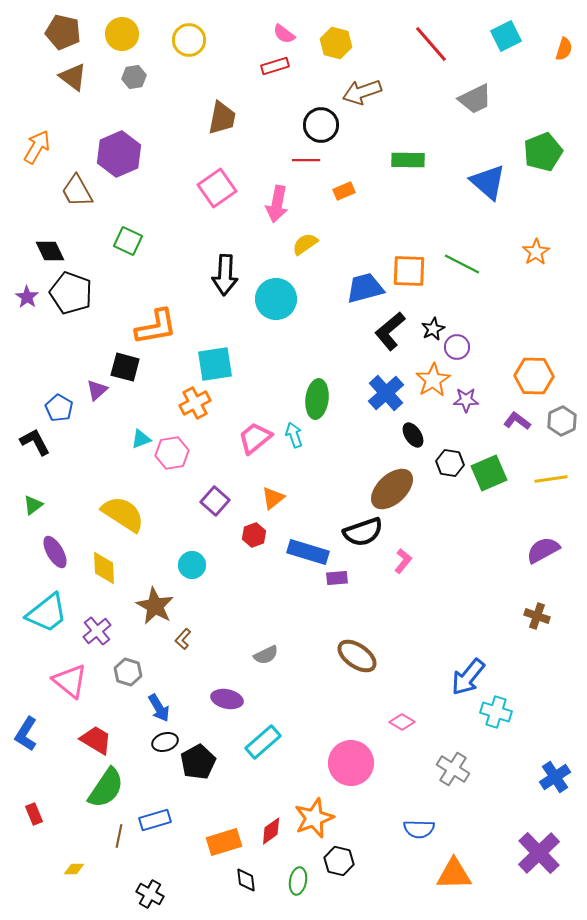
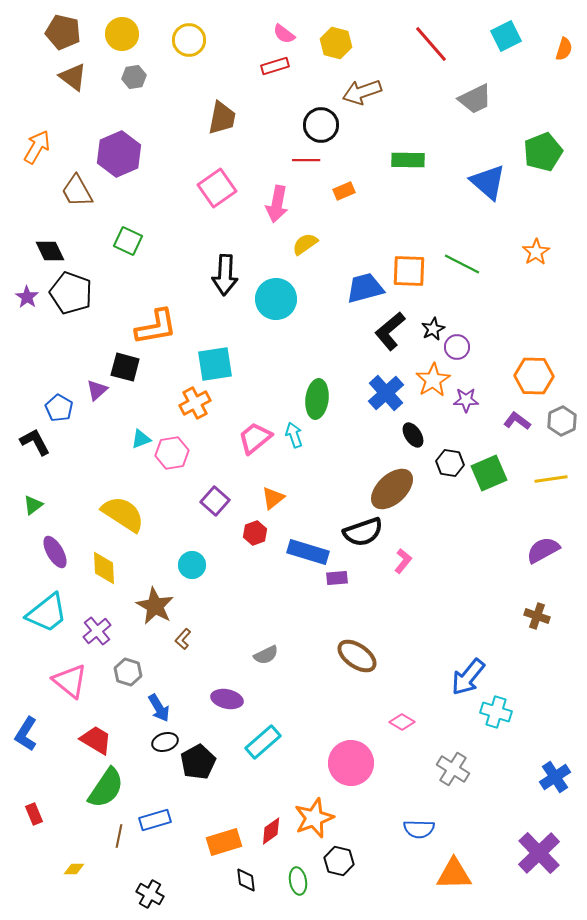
red hexagon at (254, 535): moved 1 px right, 2 px up
green ellipse at (298, 881): rotated 20 degrees counterclockwise
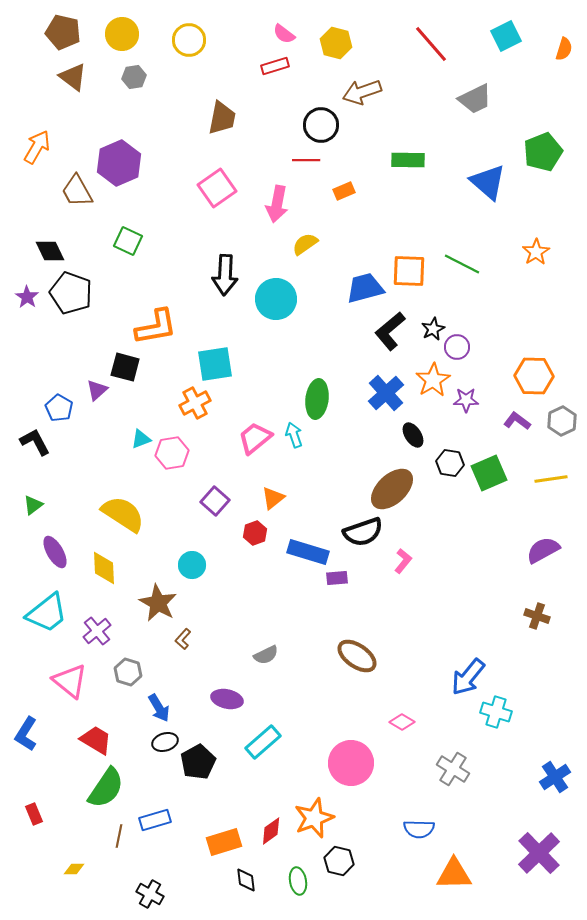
purple hexagon at (119, 154): moved 9 px down
brown star at (155, 606): moved 3 px right, 3 px up
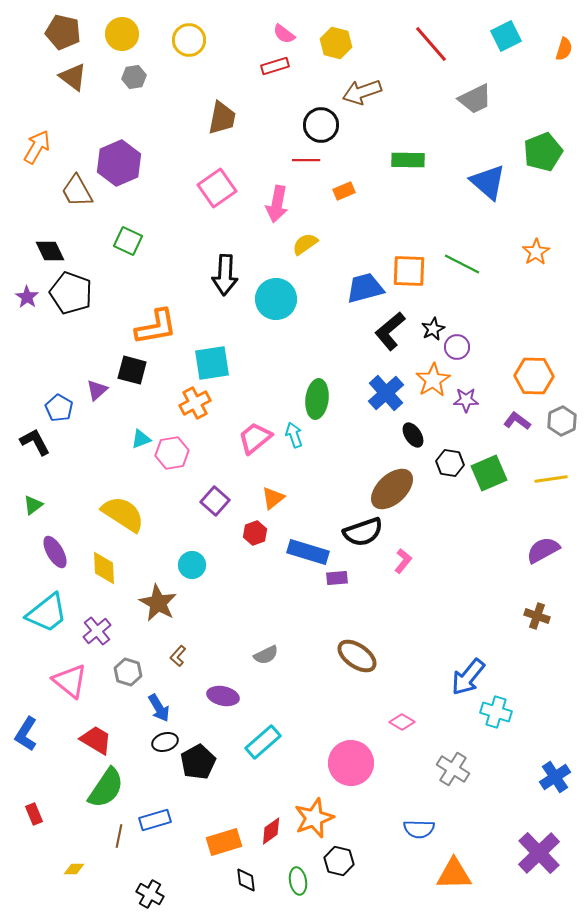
cyan square at (215, 364): moved 3 px left, 1 px up
black square at (125, 367): moved 7 px right, 3 px down
brown L-shape at (183, 639): moved 5 px left, 17 px down
purple ellipse at (227, 699): moved 4 px left, 3 px up
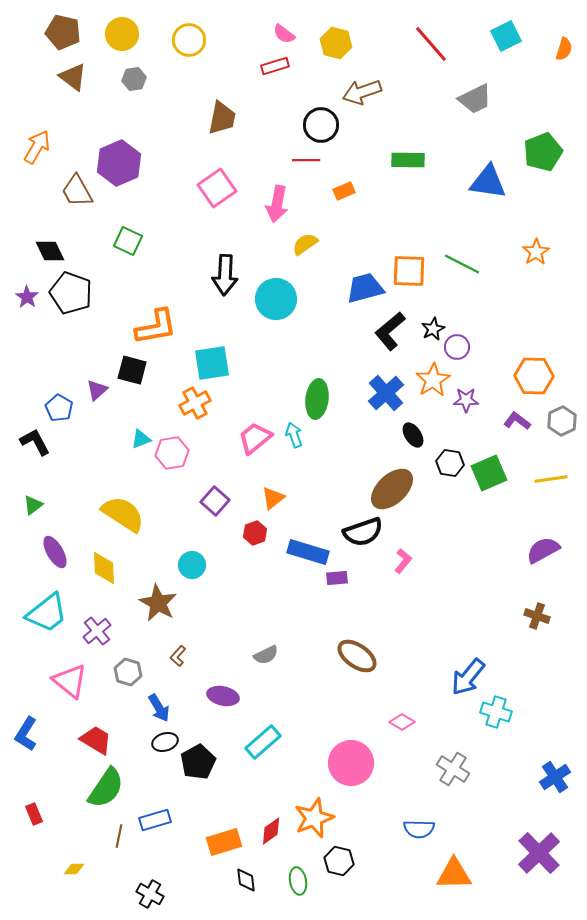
gray hexagon at (134, 77): moved 2 px down
blue triangle at (488, 182): rotated 33 degrees counterclockwise
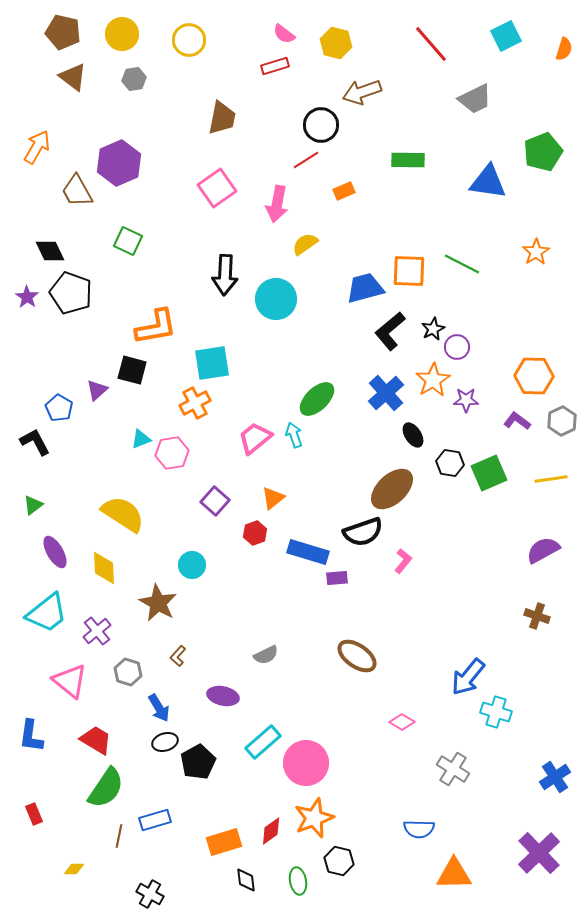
red line at (306, 160): rotated 32 degrees counterclockwise
green ellipse at (317, 399): rotated 39 degrees clockwise
blue L-shape at (26, 734): moved 5 px right, 2 px down; rotated 24 degrees counterclockwise
pink circle at (351, 763): moved 45 px left
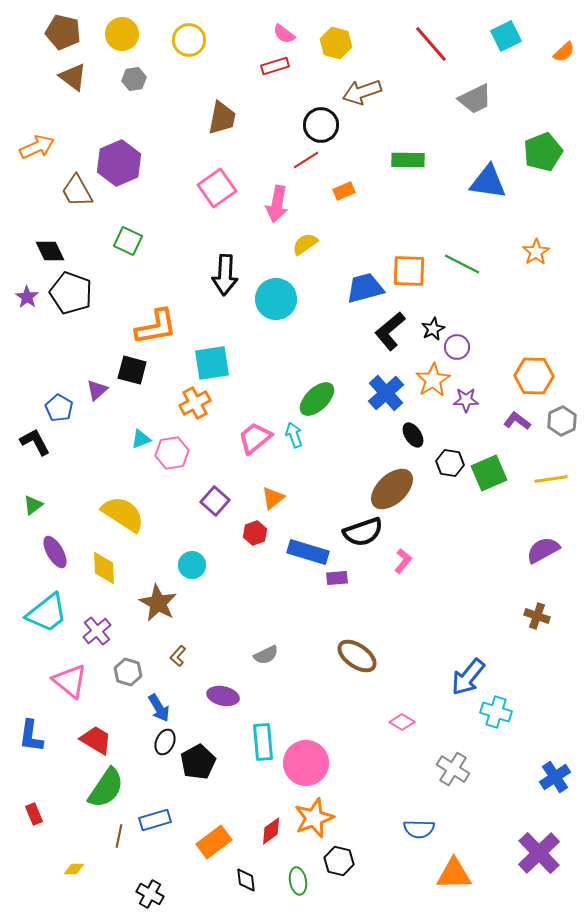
orange semicircle at (564, 49): moved 3 px down; rotated 30 degrees clockwise
orange arrow at (37, 147): rotated 36 degrees clockwise
black ellipse at (165, 742): rotated 50 degrees counterclockwise
cyan rectangle at (263, 742): rotated 54 degrees counterclockwise
orange rectangle at (224, 842): moved 10 px left; rotated 20 degrees counterclockwise
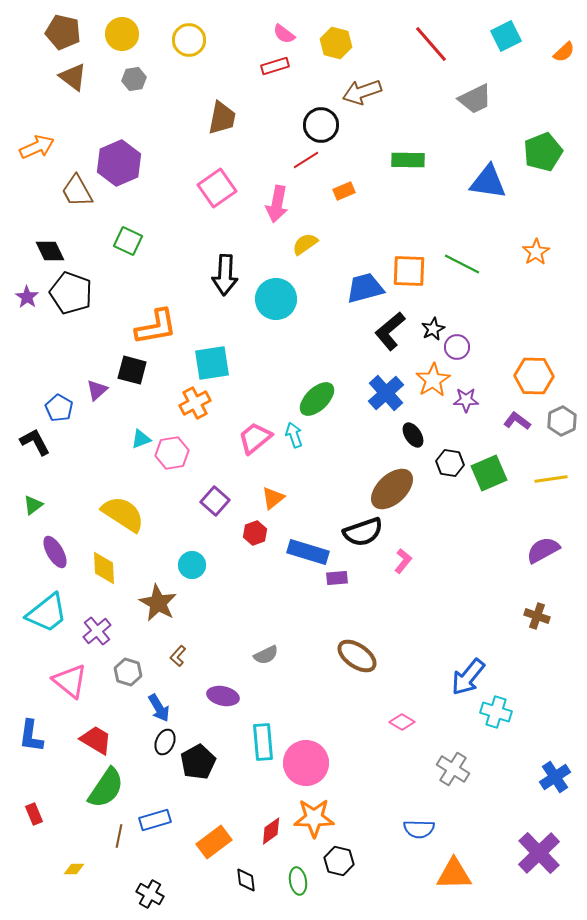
orange star at (314, 818): rotated 21 degrees clockwise
